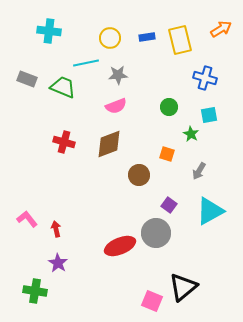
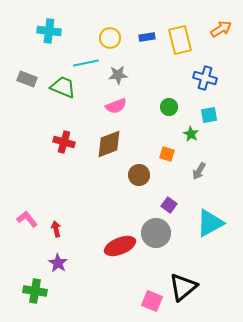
cyan triangle: moved 12 px down
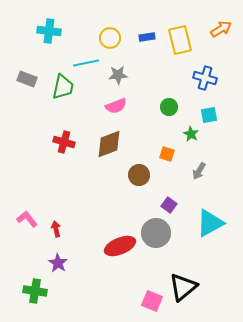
green trapezoid: rotated 80 degrees clockwise
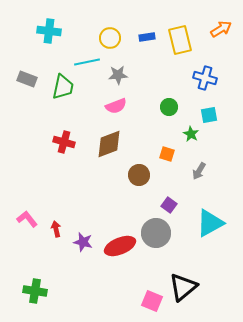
cyan line: moved 1 px right, 1 px up
purple star: moved 25 px right, 21 px up; rotated 18 degrees counterclockwise
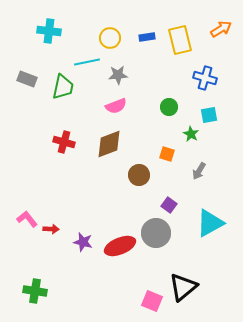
red arrow: moved 5 px left; rotated 105 degrees clockwise
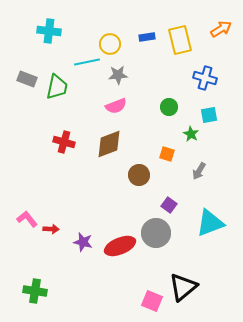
yellow circle: moved 6 px down
green trapezoid: moved 6 px left
cyan triangle: rotated 8 degrees clockwise
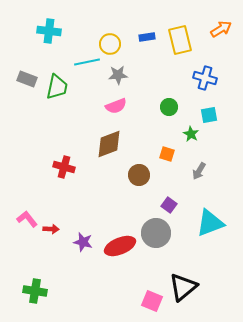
red cross: moved 25 px down
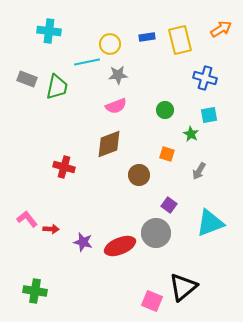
green circle: moved 4 px left, 3 px down
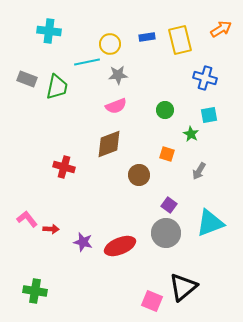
gray circle: moved 10 px right
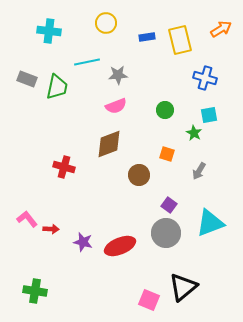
yellow circle: moved 4 px left, 21 px up
green star: moved 3 px right, 1 px up
pink square: moved 3 px left, 1 px up
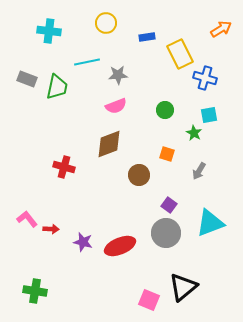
yellow rectangle: moved 14 px down; rotated 12 degrees counterclockwise
